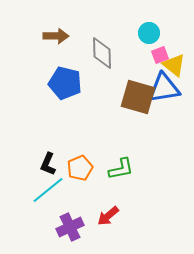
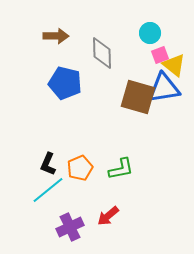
cyan circle: moved 1 px right
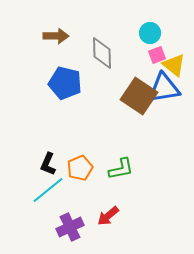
pink square: moved 3 px left
brown square: moved 1 px right, 1 px up; rotated 18 degrees clockwise
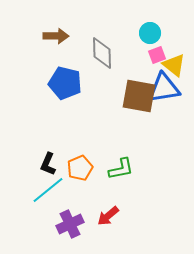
brown square: rotated 24 degrees counterclockwise
purple cross: moved 3 px up
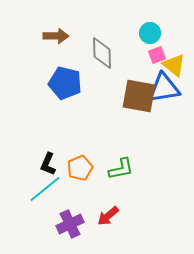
cyan line: moved 3 px left, 1 px up
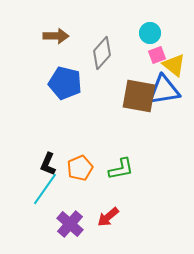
gray diamond: rotated 44 degrees clockwise
blue triangle: moved 2 px down
cyan line: rotated 16 degrees counterclockwise
red arrow: moved 1 px down
purple cross: rotated 24 degrees counterclockwise
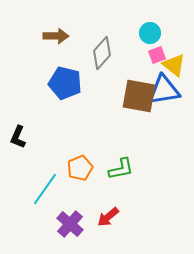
black L-shape: moved 30 px left, 27 px up
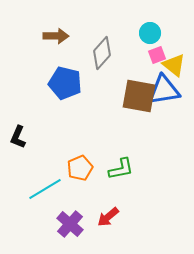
cyan line: rotated 24 degrees clockwise
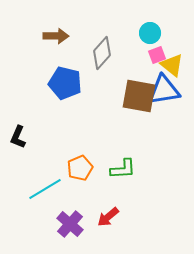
yellow triangle: moved 2 px left
green L-shape: moved 2 px right; rotated 8 degrees clockwise
